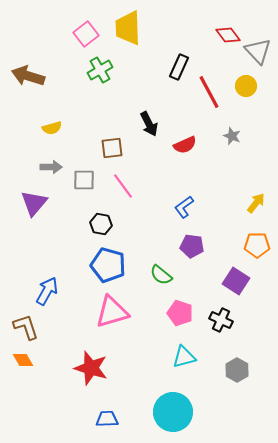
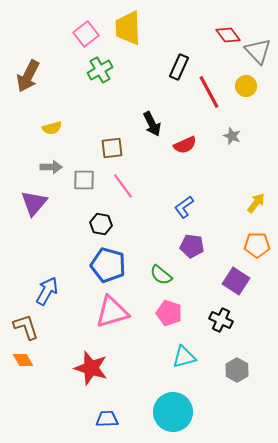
brown arrow: rotated 80 degrees counterclockwise
black arrow: moved 3 px right
pink pentagon: moved 11 px left
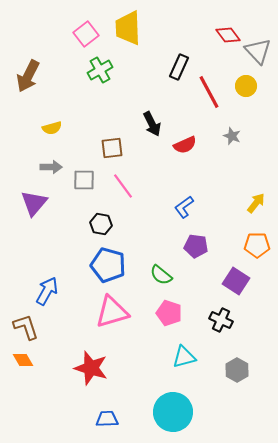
purple pentagon: moved 4 px right
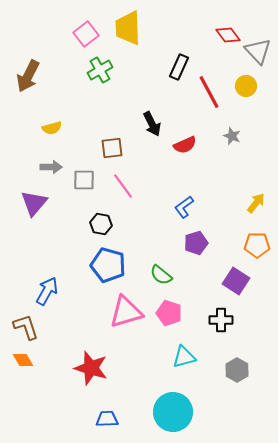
purple pentagon: moved 3 px up; rotated 25 degrees counterclockwise
pink triangle: moved 14 px right
black cross: rotated 25 degrees counterclockwise
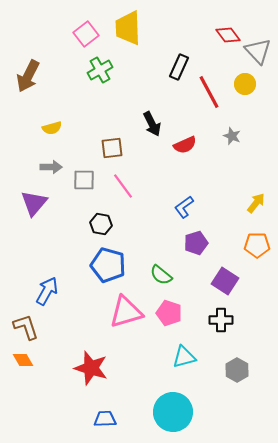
yellow circle: moved 1 px left, 2 px up
purple square: moved 11 px left
blue trapezoid: moved 2 px left
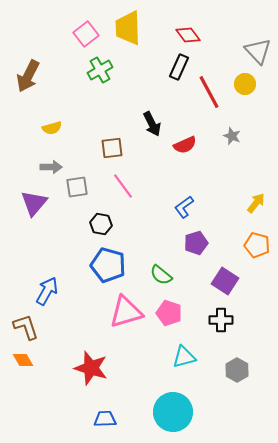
red diamond: moved 40 px left
gray square: moved 7 px left, 7 px down; rotated 10 degrees counterclockwise
orange pentagon: rotated 15 degrees clockwise
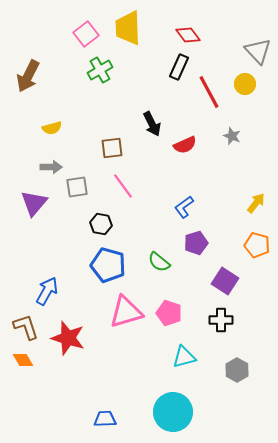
green semicircle: moved 2 px left, 13 px up
red star: moved 23 px left, 30 px up
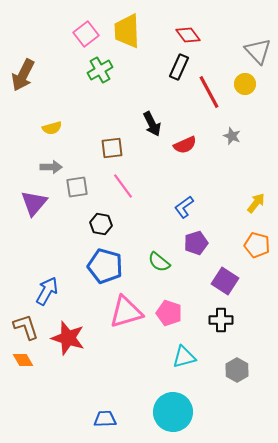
yellow trapezoid: moved 1 px left, 3 px down
brown arrow: moved 5 px left, 1 px up
blue pentagon: moved 3 px left, 1 px down
